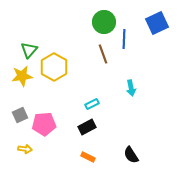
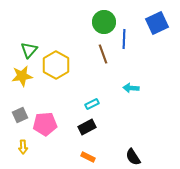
yellow hexagon: moved 2 px right, 2 px up
cyan arrow: rotated 105 degrees clockwise
pink pentagon: moved 1 px right
yellow arrow: moved 2 px left, 2 px up; rotated 80 degrees clockwise
black semicircle: moved 2 px right, 2 px down
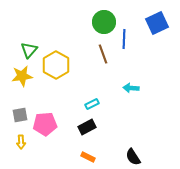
gray square: rotated 14 degrees clockwise
yellow arrow: moved 2 px left, 5 px up
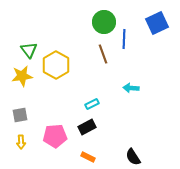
green triangle: rotated 18 degrees counterclockwise
pink pentagon: moved 10 px right, 12 px down
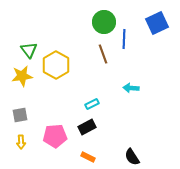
black semicircle: moved 1 px left
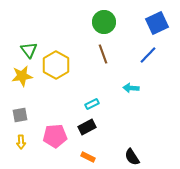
blue line: moved 24 px right, 16 px down; rotated 42 degrees clockwise
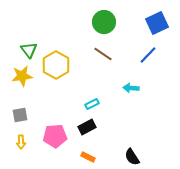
brown line: rotated 36 degrees counterclockwise
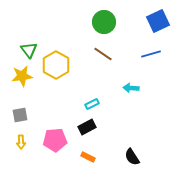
blue square: moved 1 px right, 2 px up
blue line: moved 3 px right, 1 px up; rotated 30 degrees clockwise
pink pentagon: moved 4 px down
